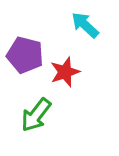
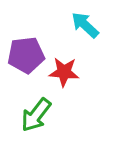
purple pentagon: moved 1 px right; rotated 21 degrees counterclockwise
red star: moved 1 px left; rotated 24 degrees clockwise
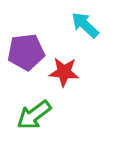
purple pentagon: moved 3 px up
green arrow: moved 2 px left; rotated 15 degrees clockwise
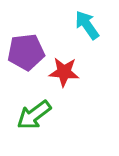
cyan arrow: moved 2 px right; rotated 12 degrees clockwise
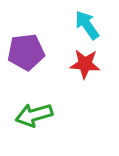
red star: moved 21 px right, 8 px up
green arrow: rotated 21 degrees clockwise
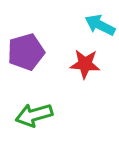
cyan arrow: moved 13 px right; rotated 28 degrees counterclockwise
purple pentagon: rotated 9 degrees counterclockwise
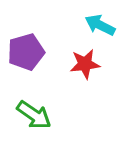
red star: rotated 12 degrees counterclockwise
green arrow: rotated 129 degrees counterclockwise
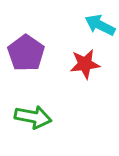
purple pentagon: moved 1 px down; rotated 21 degrees counterclockwise
green arrow: moved 1 px left, 2 px down; rotated 24 degrees counterclockwise
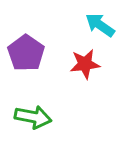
cyan arrow: rotated 8 degrees clockwise
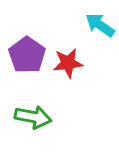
purple pentagon: moved 1 px right, 2 px down
red star: moved 17 px left, 1 px up
